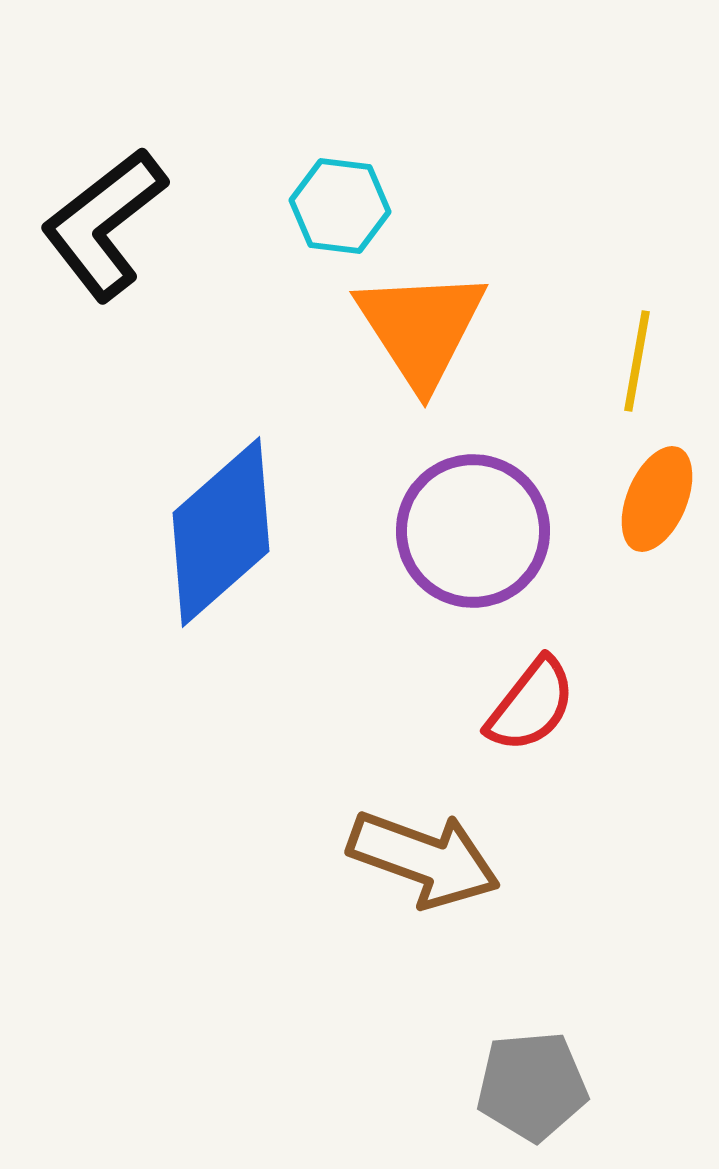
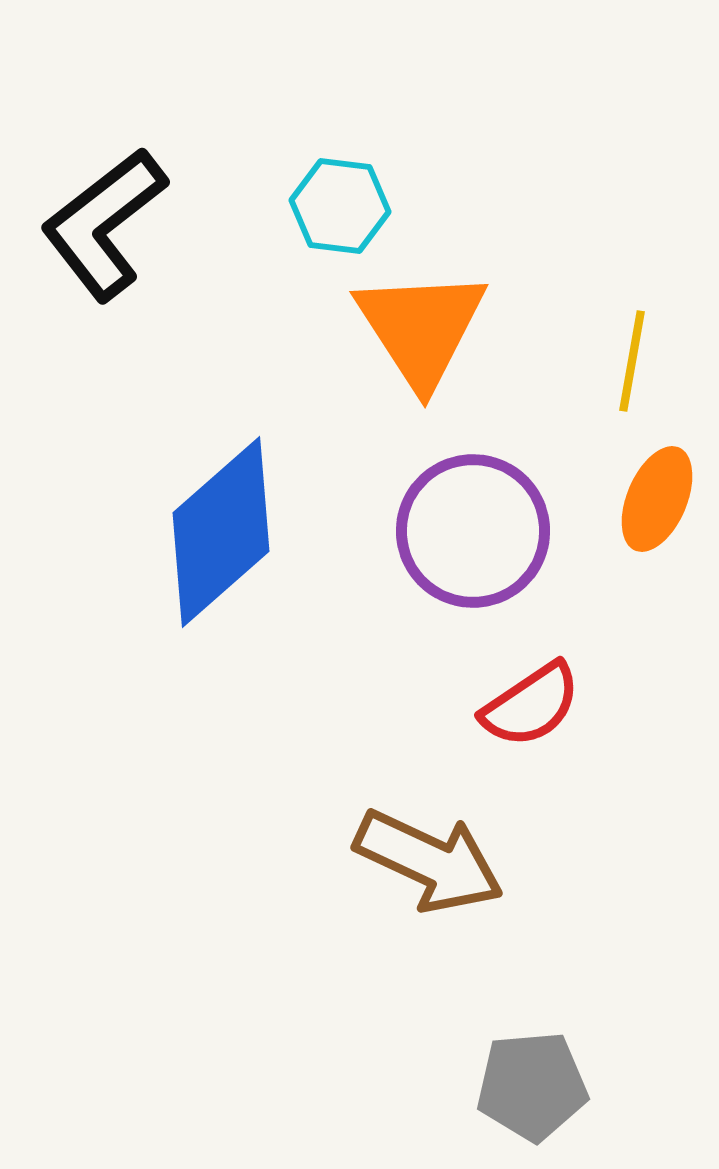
yellow line: moved 5 px left
red semicircle: rotated 18 degrees clockwise
brown arrow: moved 5 px right, 2 px down; rotated 5 degrees clockwise
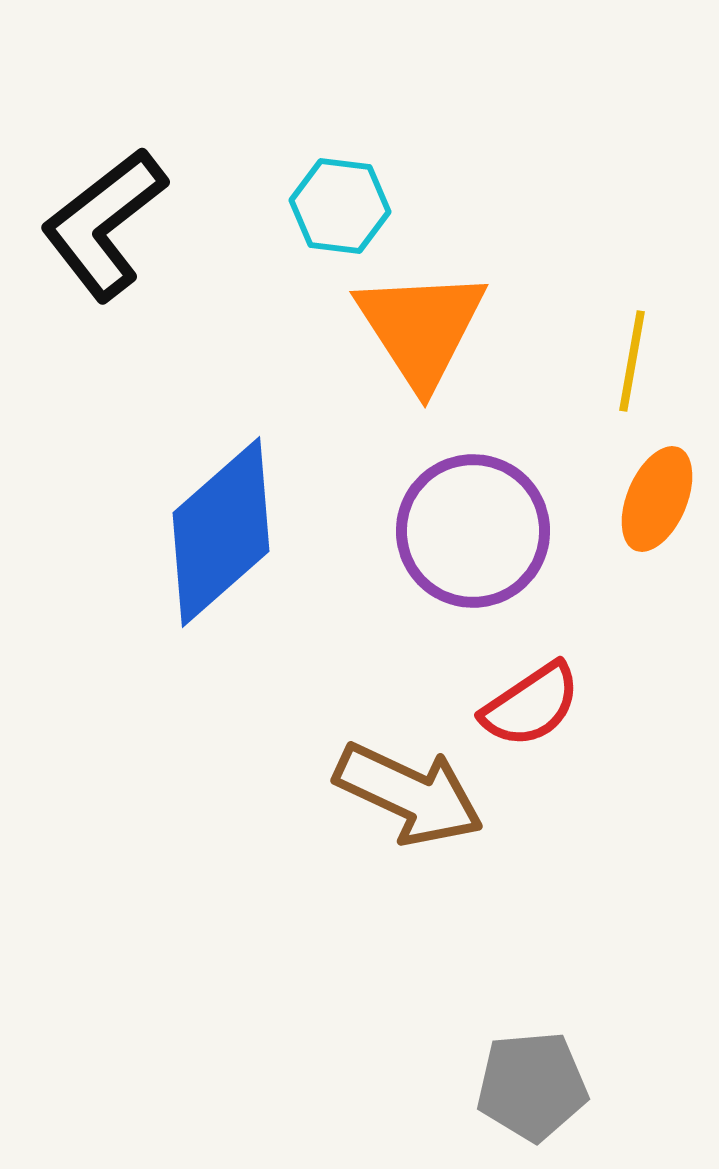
brown arrow: moved 20 px left, 67 px up
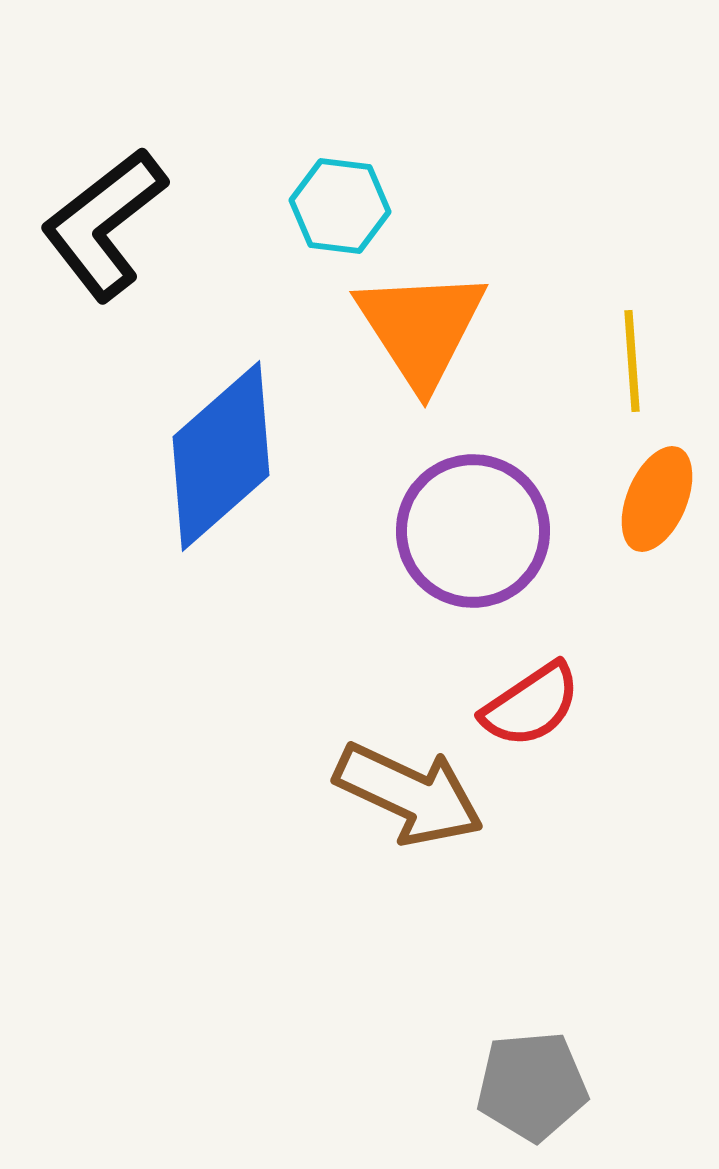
yellow line: rotated 14 degrees counterclockwise
blue diamond: moved 76 px up
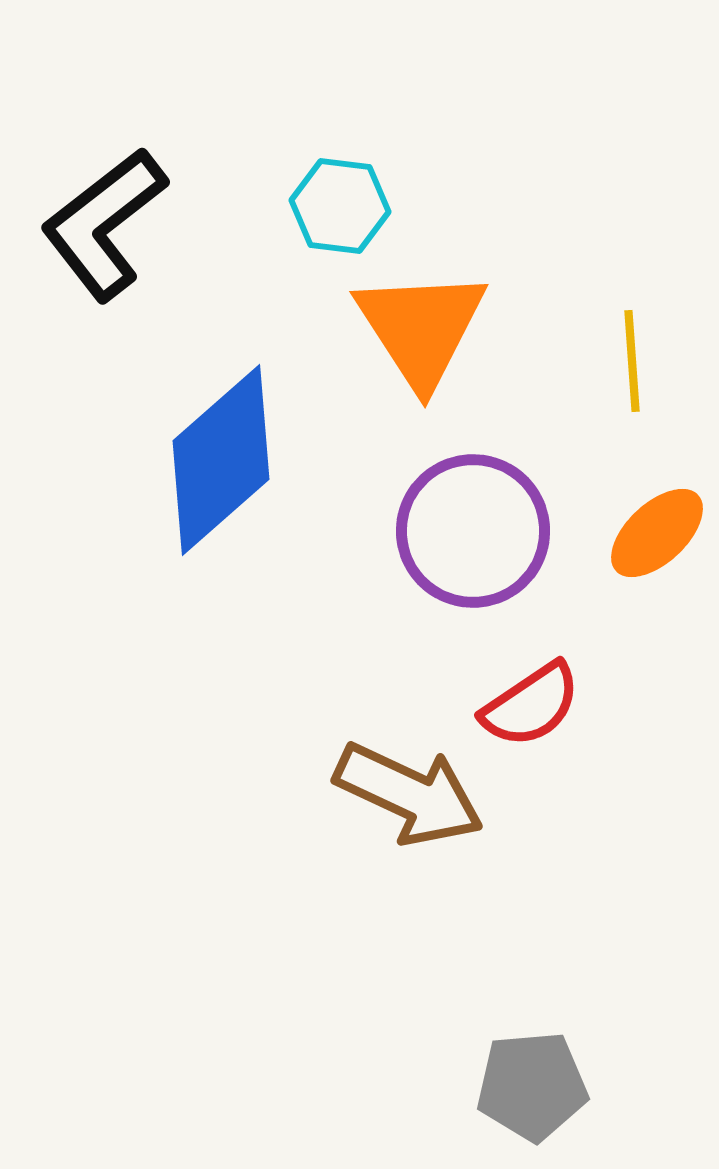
blue diamond: moved 4 px down
orange ellipse: moved 34 px down; rotated 24 degrees clockwise
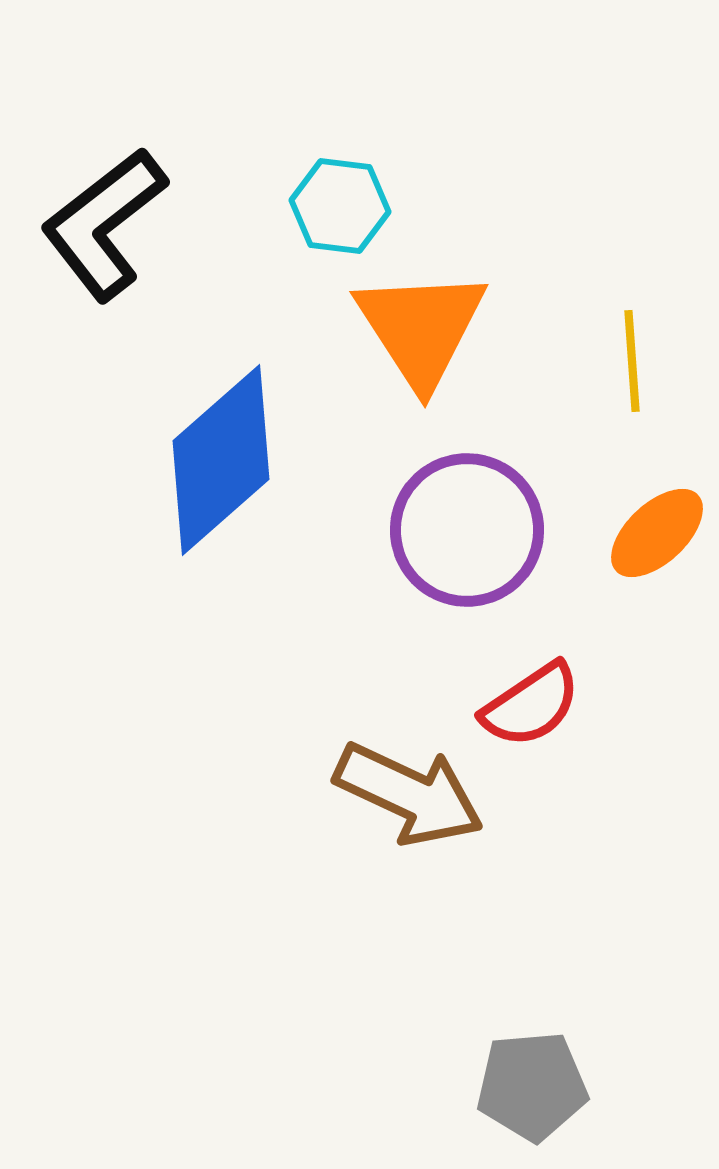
purple circle: moved 6 px left, 1 px up
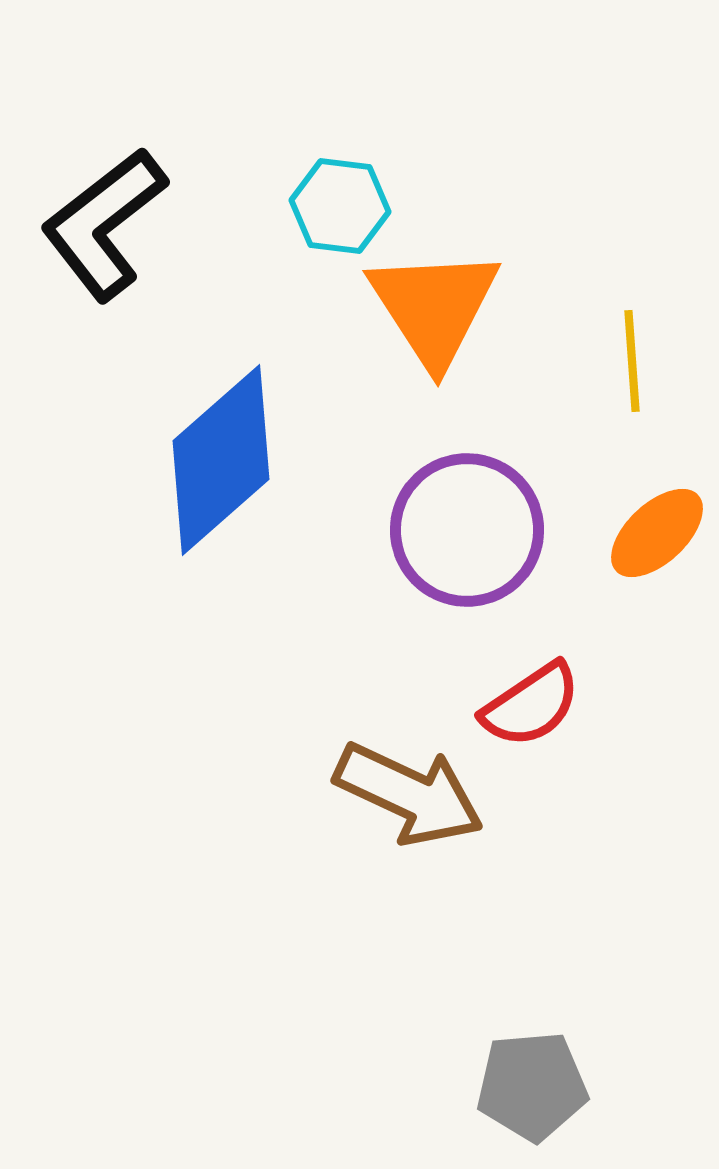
orange triangle: moved 13 px right, 21 px up
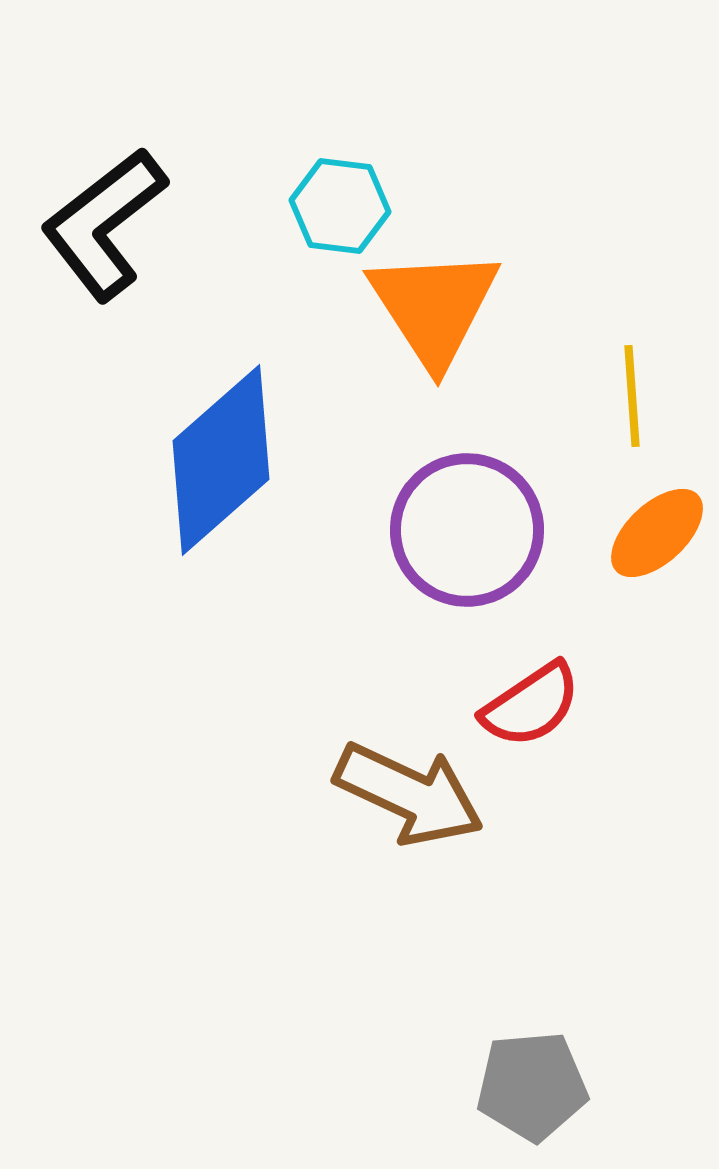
yellow line: moved 35 px down
